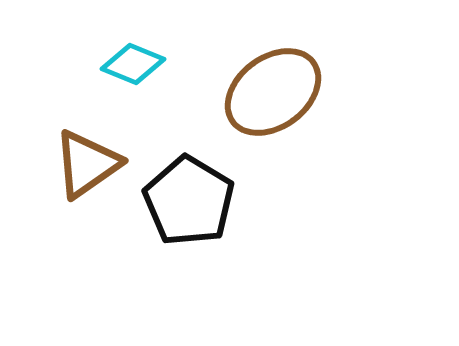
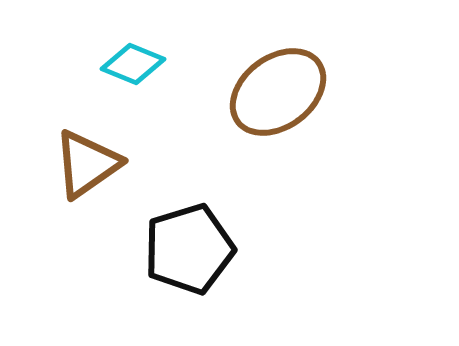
brown ellipse: moved 5 px right
black pentagon: moved 48 px down; rotated 24 degrees clockwise
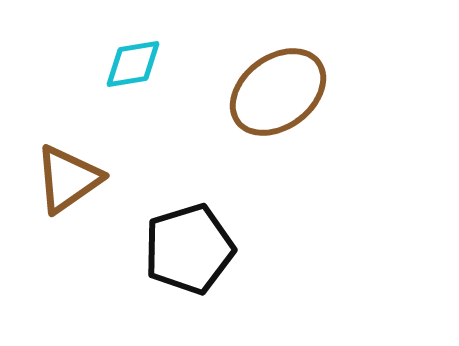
cyan diamond: rotated 32 degrees counterclockwise
brown triangle: moved 19 px left, 15 px down
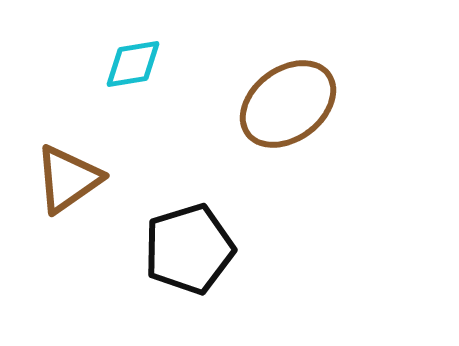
brown ellipse: moved 10 px right, 12 px down
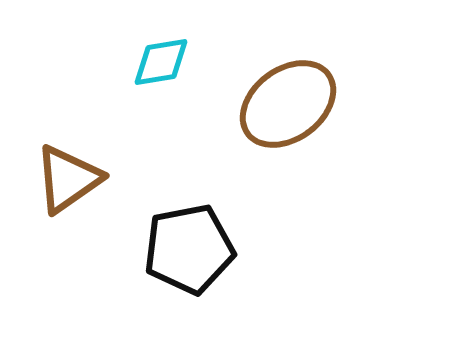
cyan diamond: moved 28 px right, 2 px up
black pentagon: rotated 6 degrees clockwise
